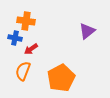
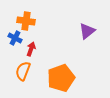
blue cross: rotated 16 degrees clockwise
red arrow: rotated 144 degrees clockwise
orange pentagon: rotated 8 degrees clockwise
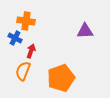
purple triangle: moved 2 px left; rotated 36 degrees clockwise
red arrow: moved 2 px down
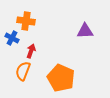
blue cross: moved 3 px left
orange pentagon: rotated 28 degrees counterclockwise
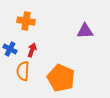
blue cross: moved 2 px left, 11 px down
red arrow: moved 1 px right, 1 px up
orange semicircle: rotated 18 degrees counterclockwise
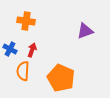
purple triangle: rotated 18 degrees counterclockwise
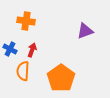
orange pentagon: rotated 12 degrees clockwise
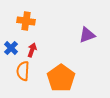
purple triangle: moved 2 px right, 4 px down
blue cross: moved 1 px right, 1 px up; rotated 16 degrees clockwise
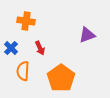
red arrow: moved 8 px right, 2 px up; rotated 136 degrees clockwise
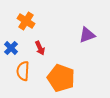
orange cross: rotated 24 degrees clockwise
orange pentagon: rotated 16 degrees counterclockwise
